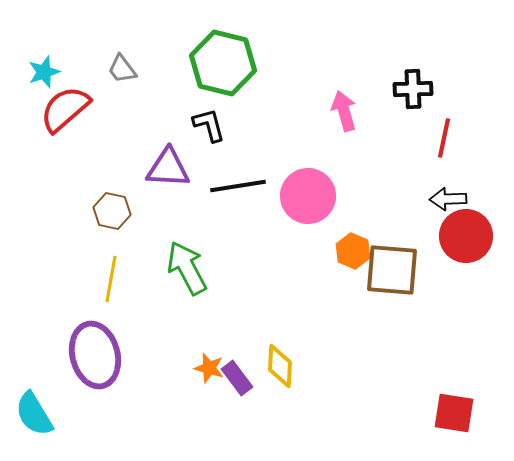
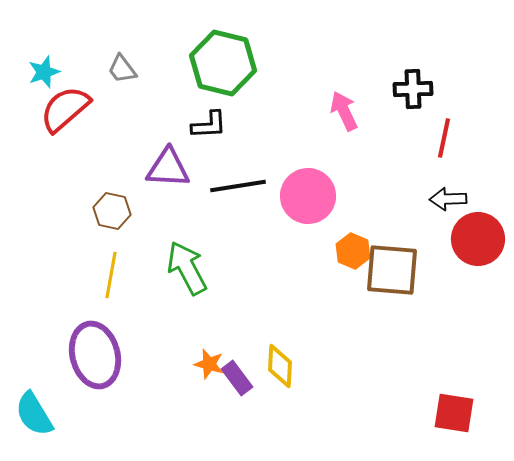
pink arrow: rotated 9 degrees counterclockwise
black L-shape: rotated 102 degrees clockwise
red circle: moved 12 px right, 3 px down
yellow line: moved 4 px up
orange star: moved 4 px up
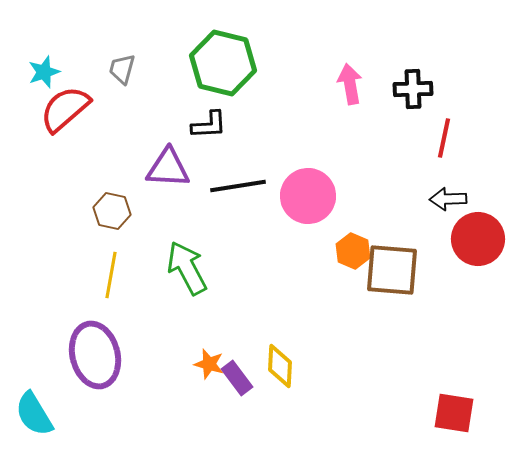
gray trapezoid: rotated 52 degrees clockwise
pink arrow: moved 6 px right, 27 px up; rotated 15 degrees clockwise
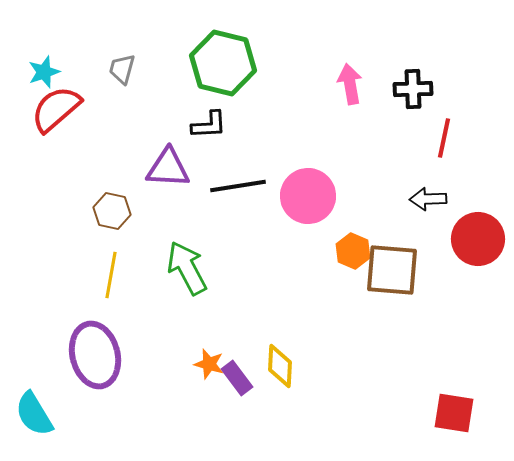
red semicircle: moved 9 px left
black arrow: moved 20 px left
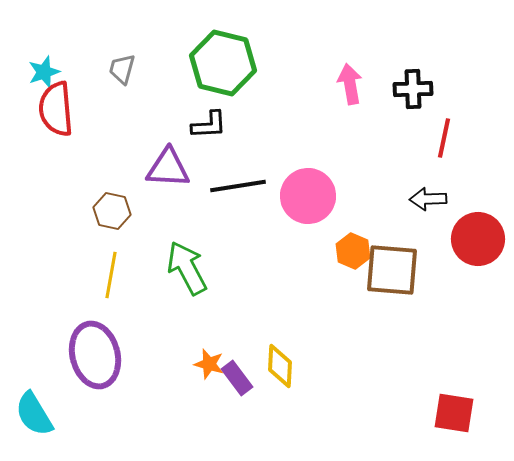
red semicircle: rotated 54 degrees counterclockwise
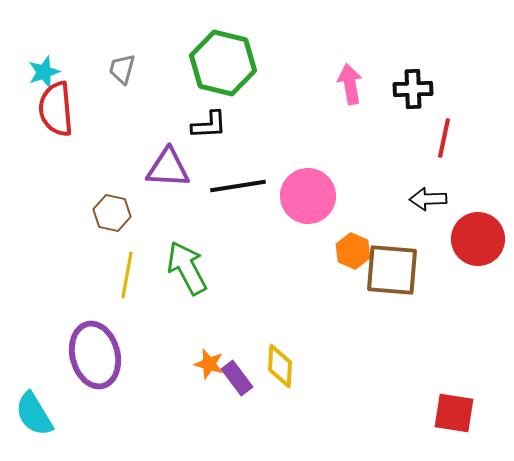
brown hexagon: moved 2 px down
yellow line: moved 16 px right
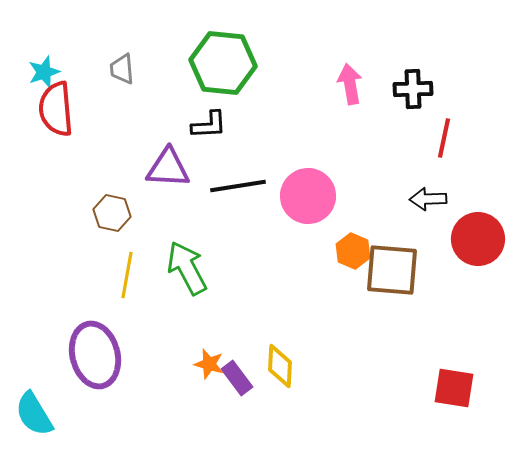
green hexagon: rotated 8 degrees counterclockwise
gray trapezoid: rotated 20 degrees counterclockwise
red square: moved 25 px up
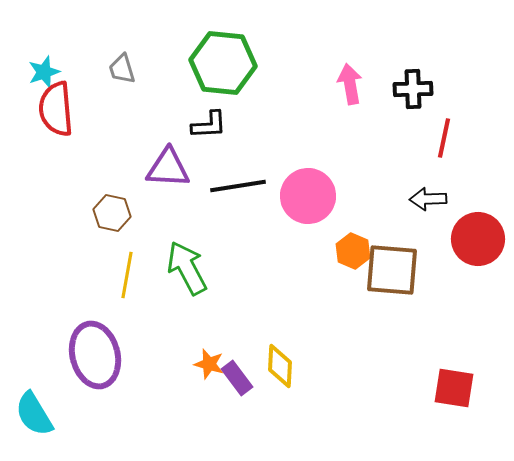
gray trapezoid: rotated 12 degrees counterclockwise
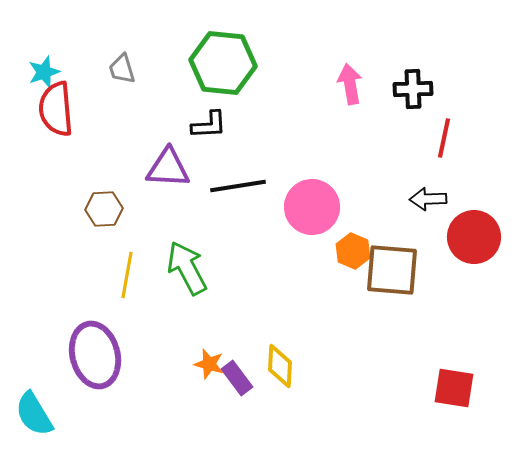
pink circle: moved 4 px right, 11 px down
brown hexagon: moved 8 px left, 4 px up; rotated 15 degrees counterclockwise
red circle: moved 4 px left, 2 px up
